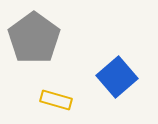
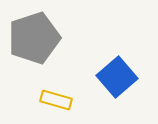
gray pentagon: rotated 18 degrees clockwise
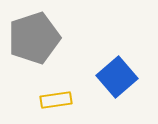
yellow rectangle: rotated 24 degrees counterclockwise
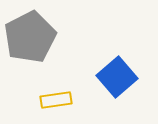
gray pentagon: moved 4 px left, 1 px up; rotated 9 degrees counterclockwise
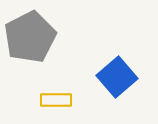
yellow rectangle: rotated 8 degrees clockwise
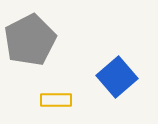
gray pentagon: moved 3 px down
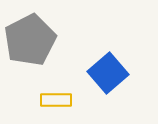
blue square: moved 9 px left, 4 px up
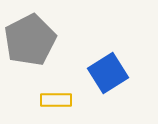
blue square: rotated 9 degrees clockwise
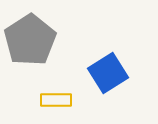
gray pentagon: rotated 6 degrees counterclockwise
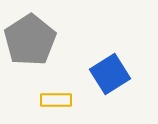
blue square: moved 2 px right, 1 px down
